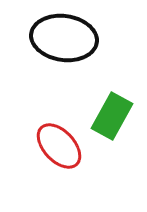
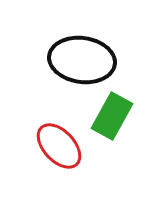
black ellipse: moved 18 px right, 22 px down
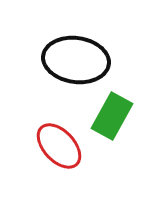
black ellipse: moved 6 px left
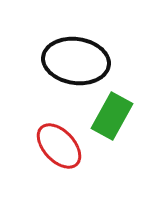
black ellipse: moved 1 px down
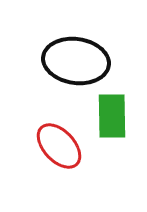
green rectangle: rotated 30 degrees counterclockwise
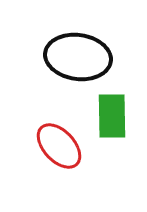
black ellipse: moved 2 px right, 4 px up
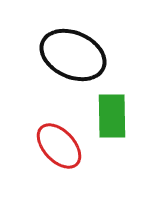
black ellipse: moved 5 px left, 2 px up; rotated 16 degrees clockwise
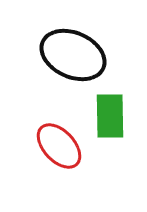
green rectangle: moved 2 px left
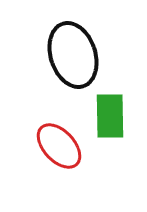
black ellipse: rotated 48 degrees clockwise
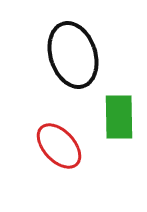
green rectangle: moved 9 px right, 1 px down
